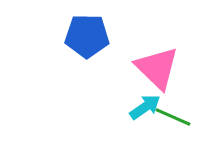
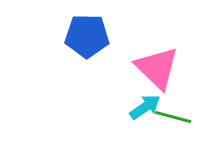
green line: rotated 9 degrees counterclockwise
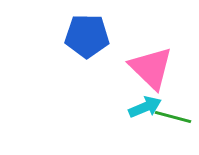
pink triangle: moved 6 px left
cyan arrow: rotated 12 degrees clockwise
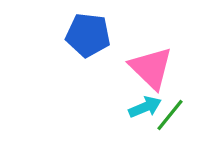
blue pentagon: moved 1 px right, 1 px up; rotated 6 degrees clockwise
green line: moved 3 px left, 2 px up; rotated 66 degrees counterclockwise
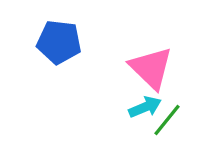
blue pentagon: moved 29 px left, 7 px down
green line: moved 3 px left, 5 px down
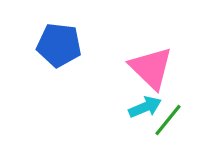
blue pentagon: moved 3 px down
green line: moved 1 px right
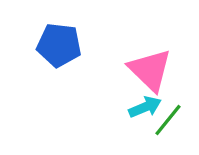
pink triangle: moved 1 px left, 2 px down
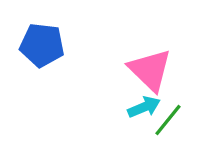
blue pentagon: moved 17 px left
cyan arrow: moved 1 px left
